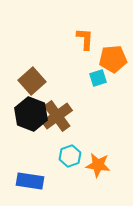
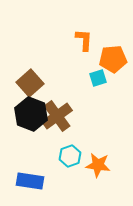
orange L-shape: moved 1 px left, 1 px down
brown square: moved 2 px left, 2 px down
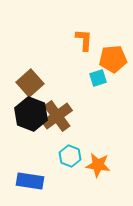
cyan hexagon: rotated 20 degrees counterclockwise
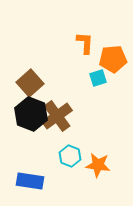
orange L-shape: moved 1 px right, 3 px down
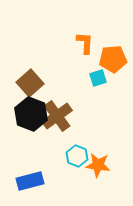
cyan hexagon: moved 7 px right
blue rectangle: rotated 24 degrees counterclockwise
